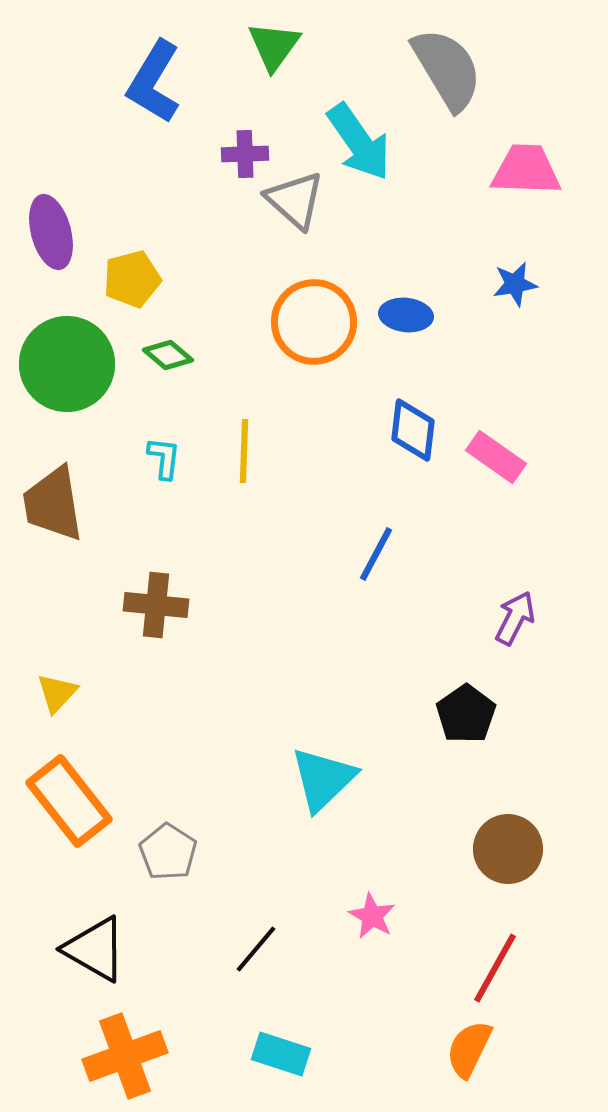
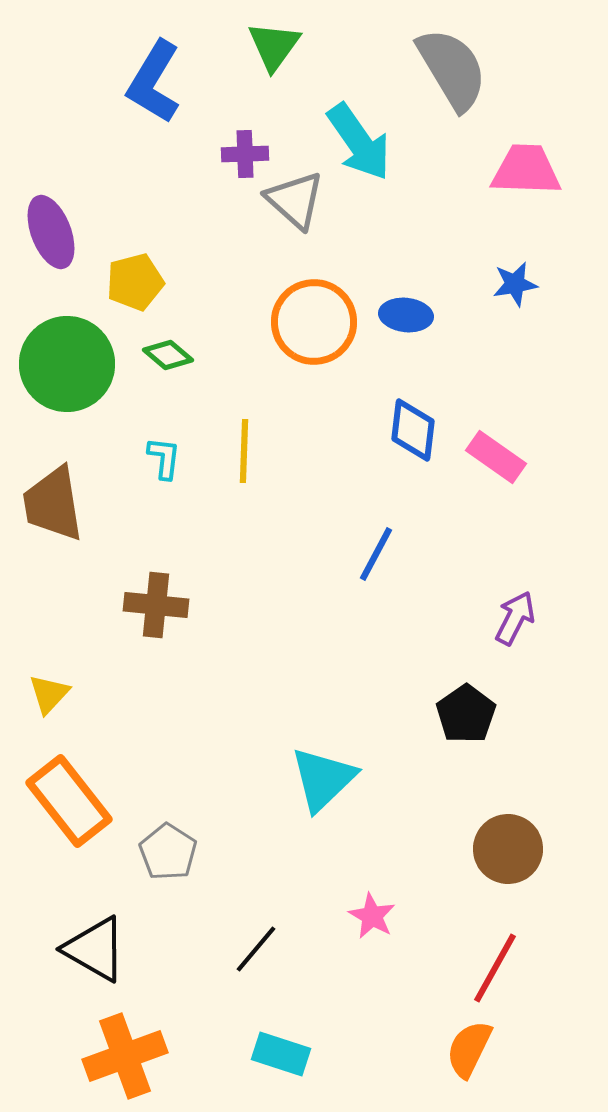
gray semicircle: moved 5 px right
purple ellipse: rotated 6 degrees counterclockwise
yellow pentagon: moved 3 px right, 3 px down
yellow triangle: moved 8 px left, 1 px down
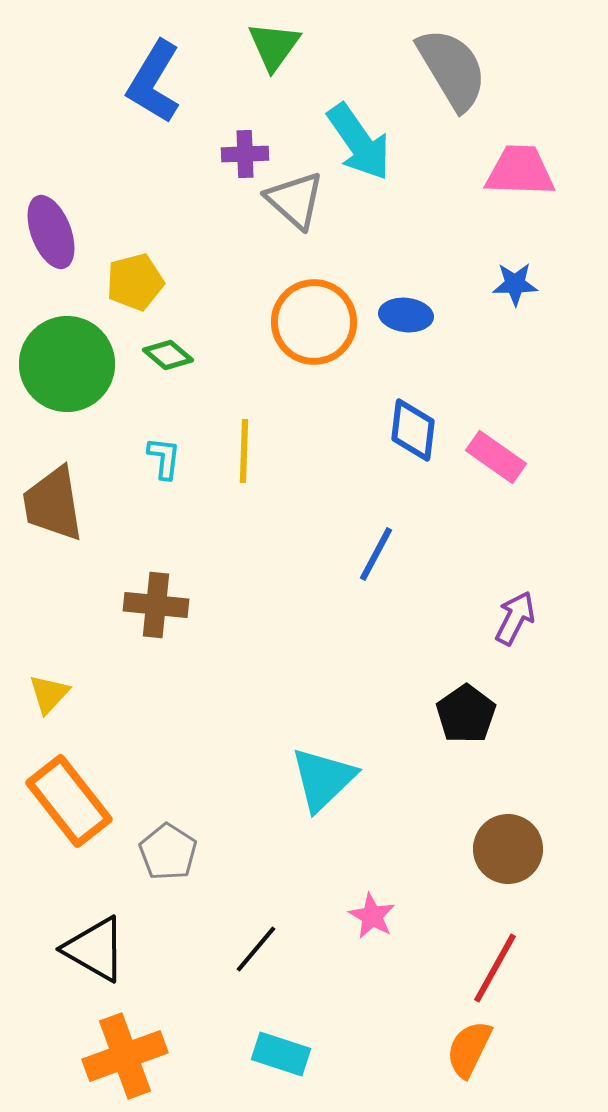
pink trapezoid: moved 6 px left, 1 px down
blue star: rotated 9 degrees clockwise
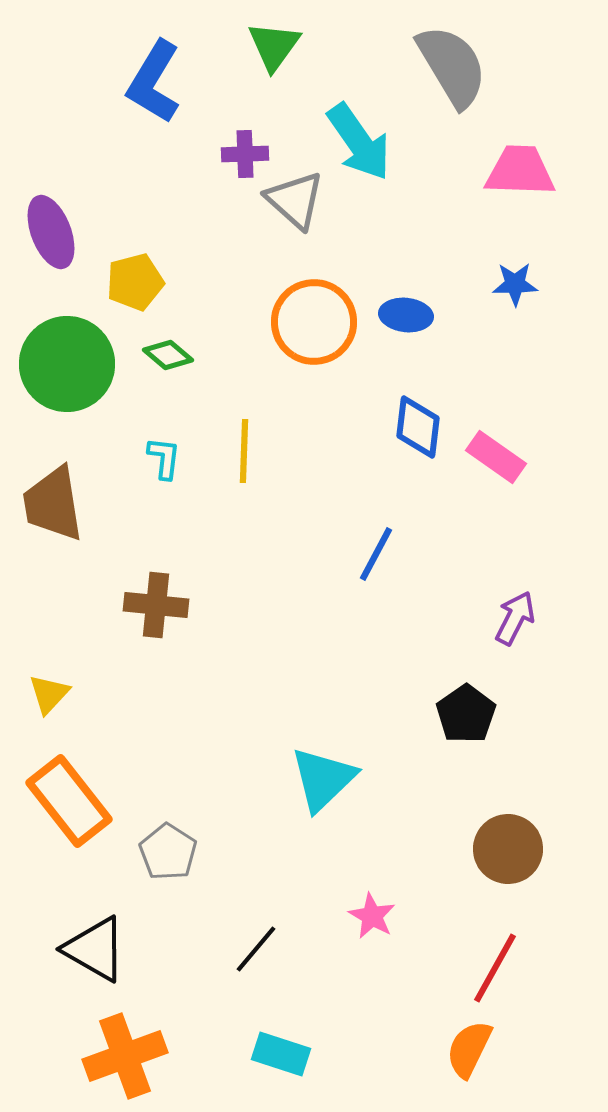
gray semicircle: moved 3 px up
blue diamond: moved 5 px right, 3 px up
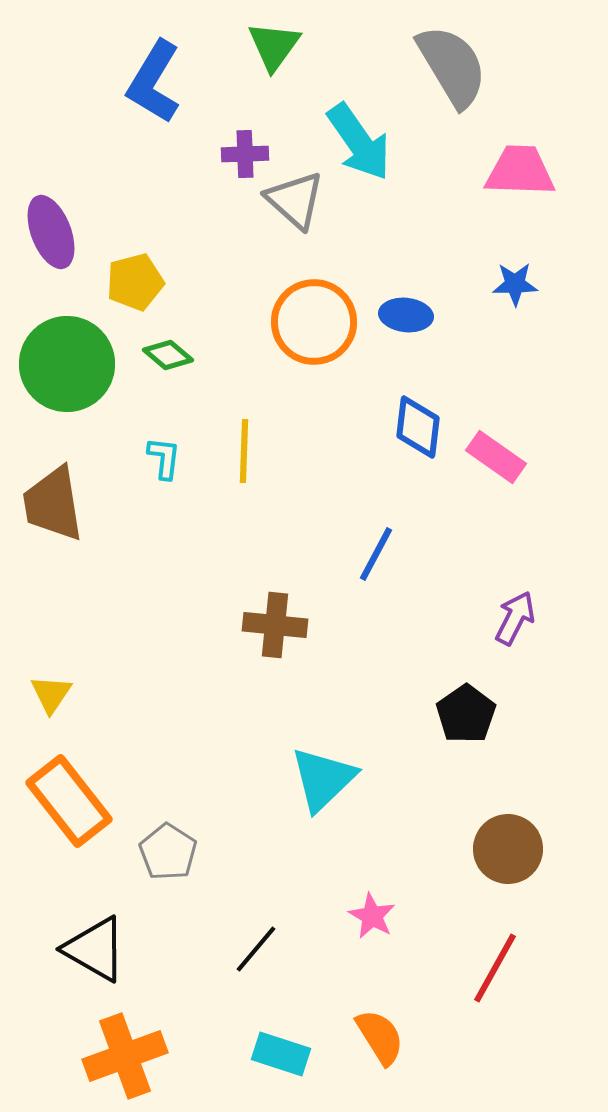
brown cross: moved 119 px right, 20 px down
yellow triangle: moved 2 px right; rotated 9 degrees counterclockwise
orange semicircle: moved 89 px left, 12 px up; rotated 122 degrees clockwise
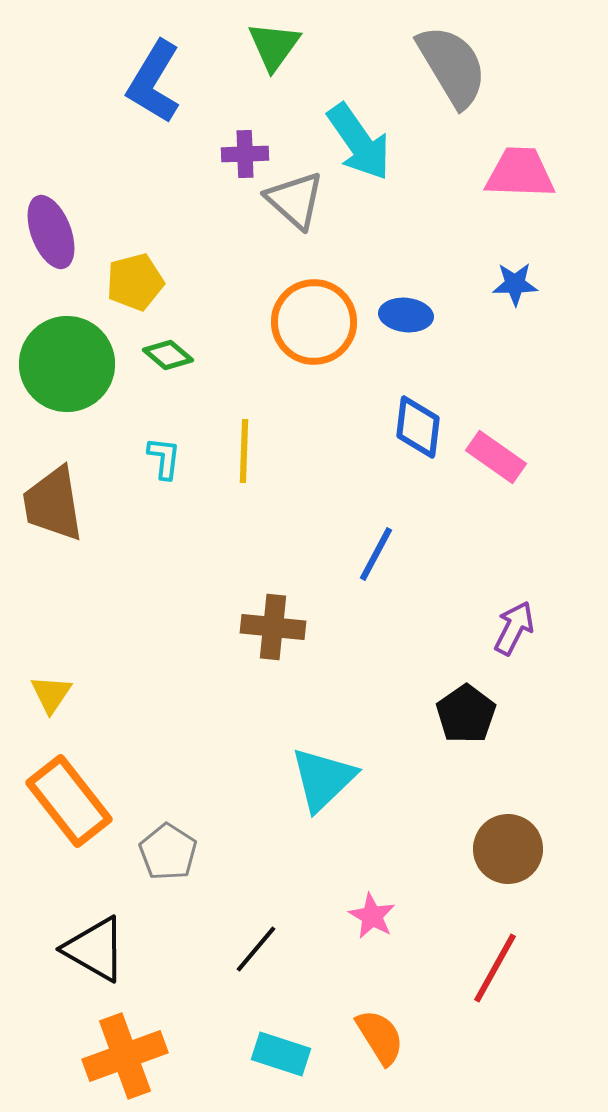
pink trapezoid: moved 2 px down
purple arrow: moved 1 px left, 10 px down
brown cross: moved 2 px left, 2 px down
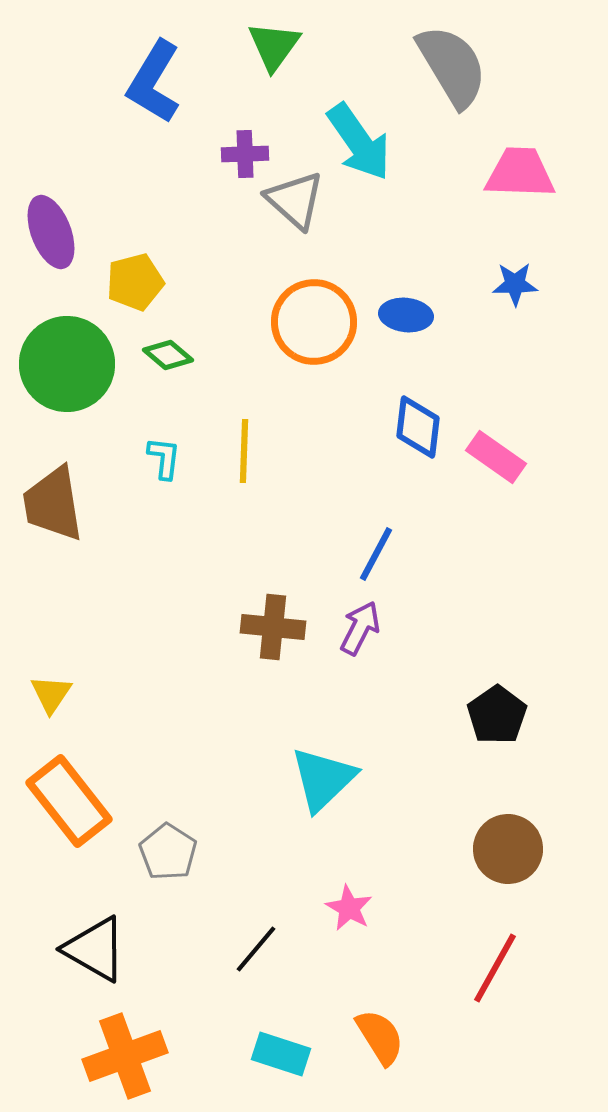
purple arrow: moved 154 px left
black pentagon: moved 31 px right, 1 px down
pink star: moved 23 px left, 8 px up
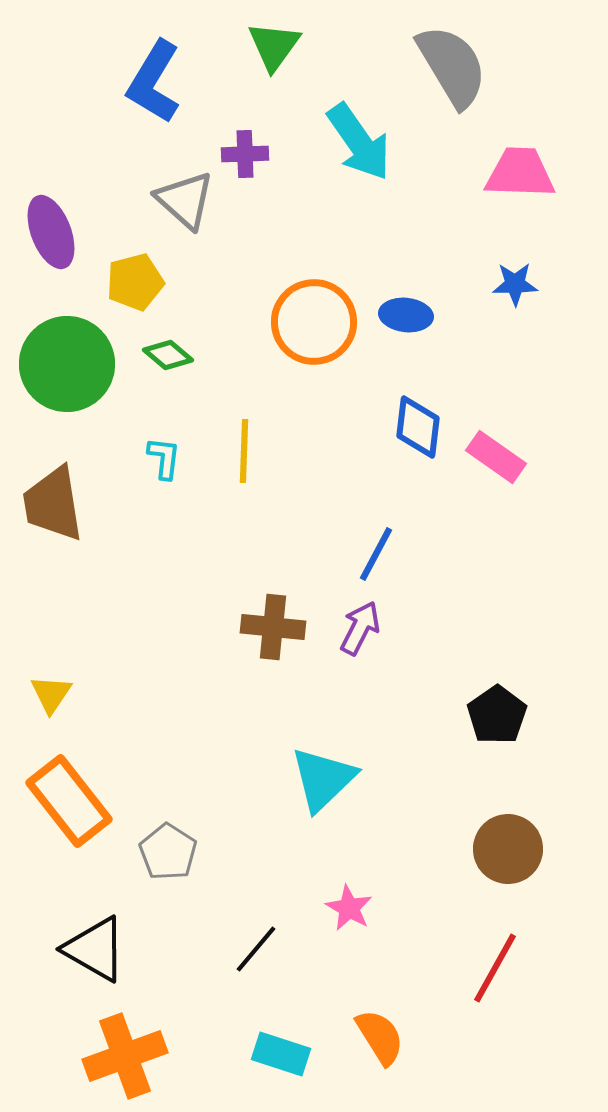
gray triangle: moved 110 px left
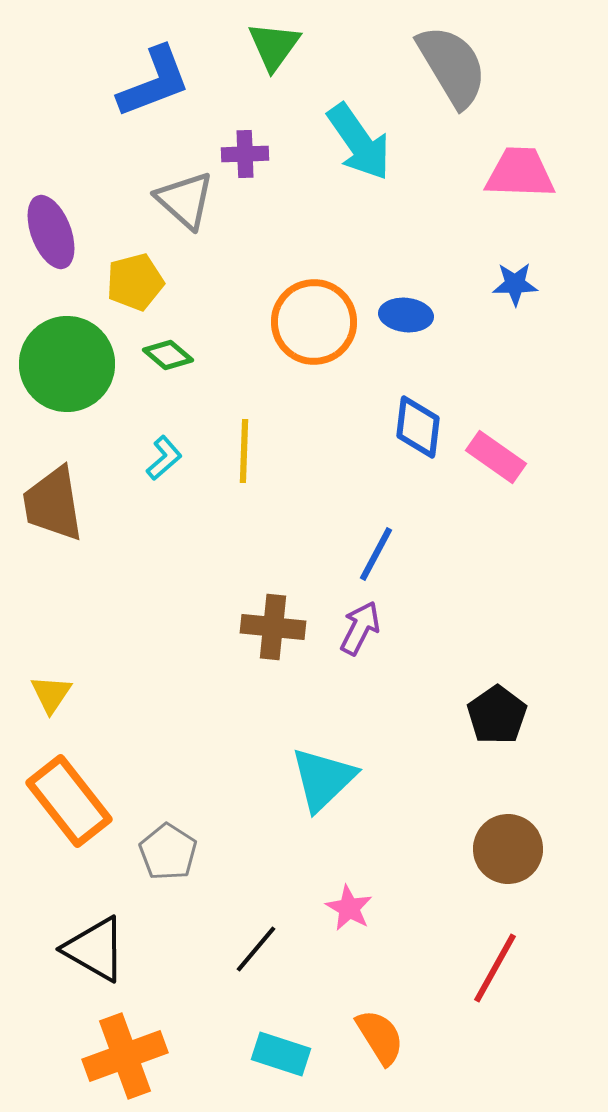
blue L-shape: rotated 142 degrees counterclockwise
cyan L-shape: rotated 42 degrees clockwise
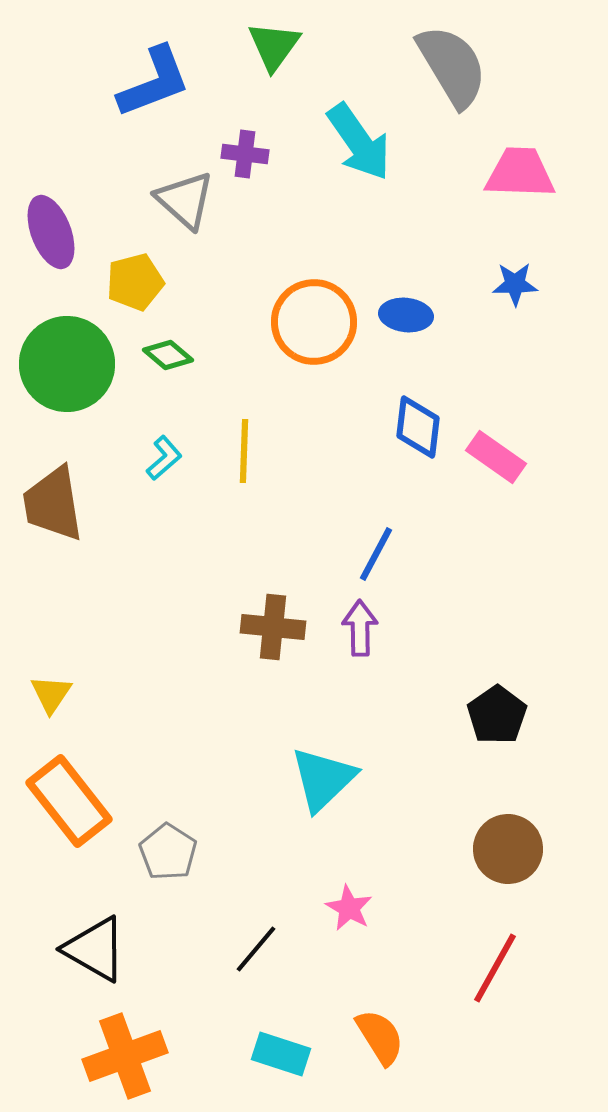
purple cross: rotated 9 degrees clockwise
purple arrow: rotated 28 degrees counterclockwise
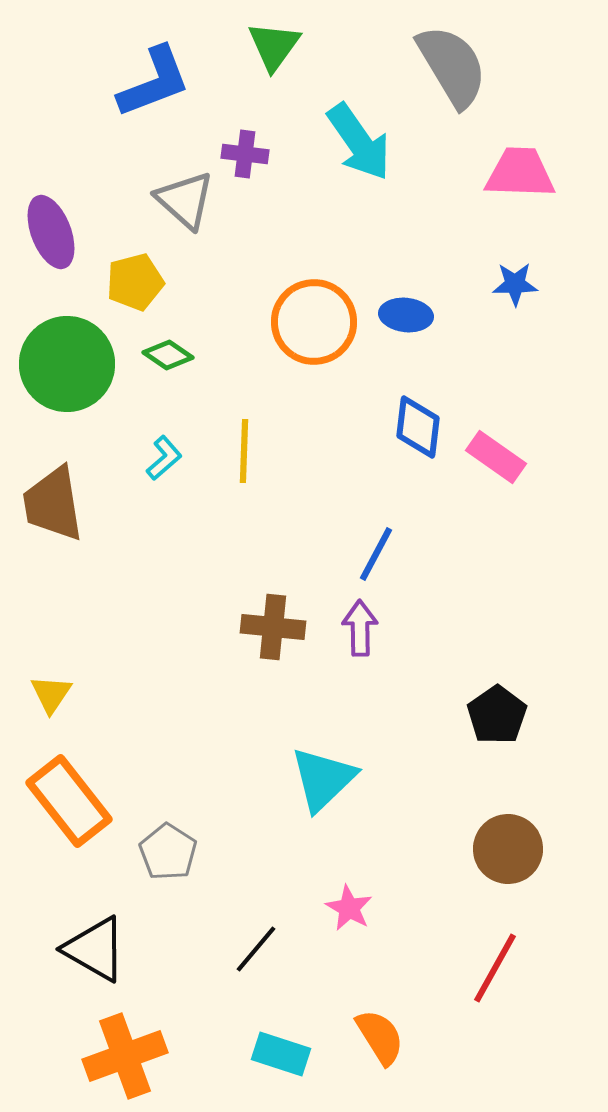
green diamond: rotated 6 degrees counterclockwise
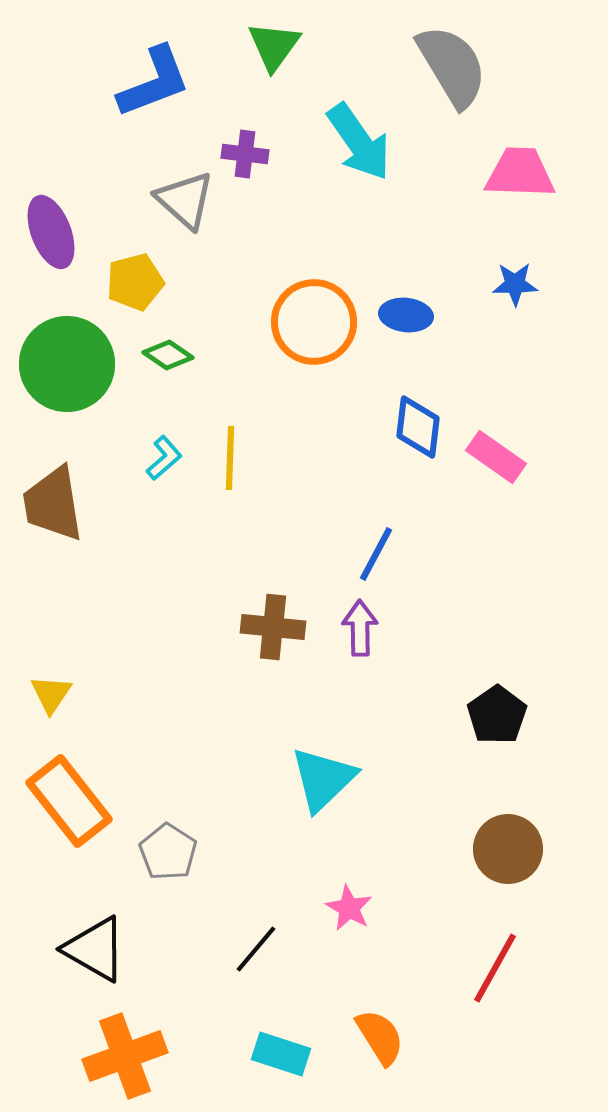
yellow line: moved 14 px left, 7 px down
